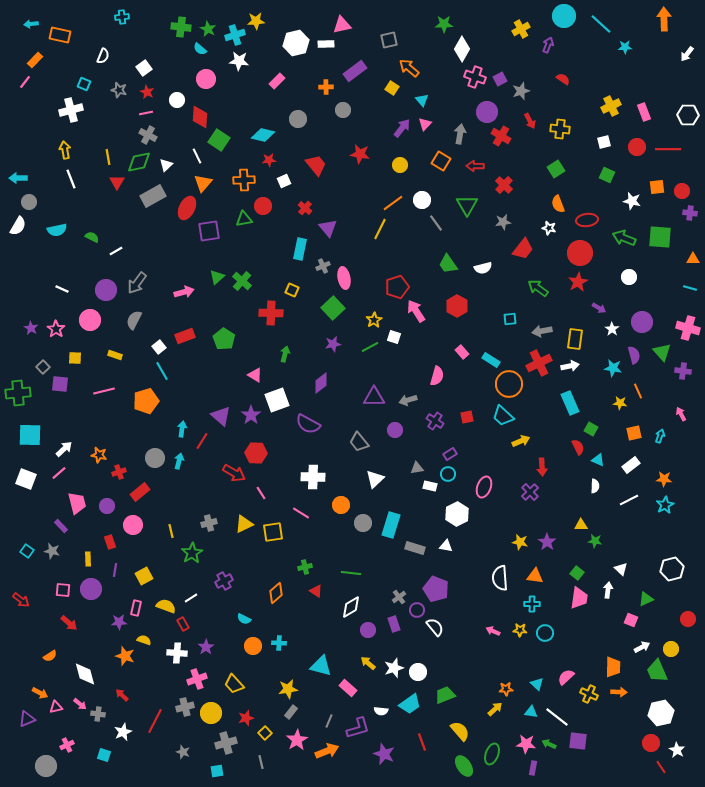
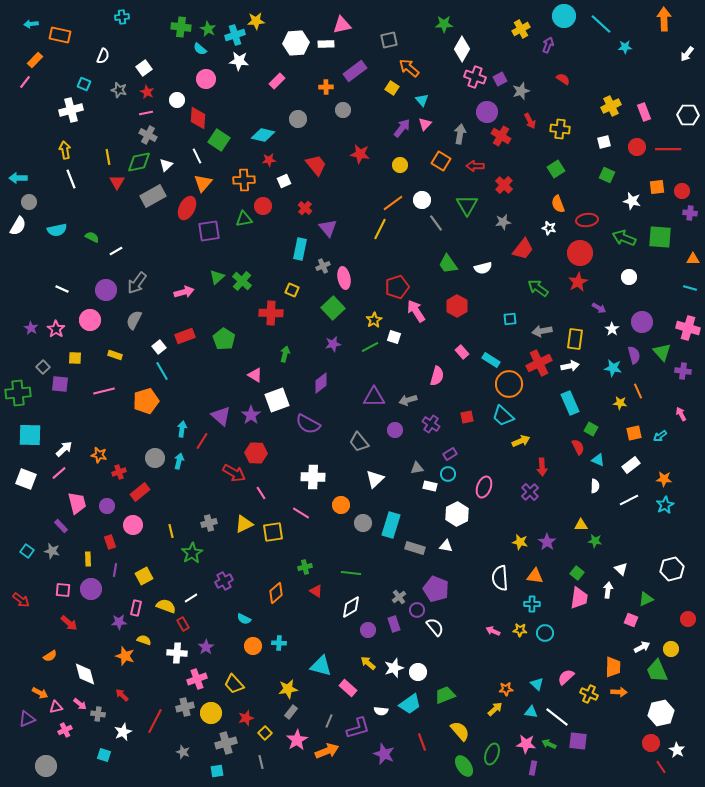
white hexagon at (296, 43): rotated 10 degrees clockwise
red diamond at (200, 117): moved 2 px left, 1 px down
purple cross at (435, 421): moved 4 px left, 3 px down
cyan arrow at (660, 436): rotated 144 degrees counterclockwise
pink cross at (67, 745): moved 2 px left, 15 px up
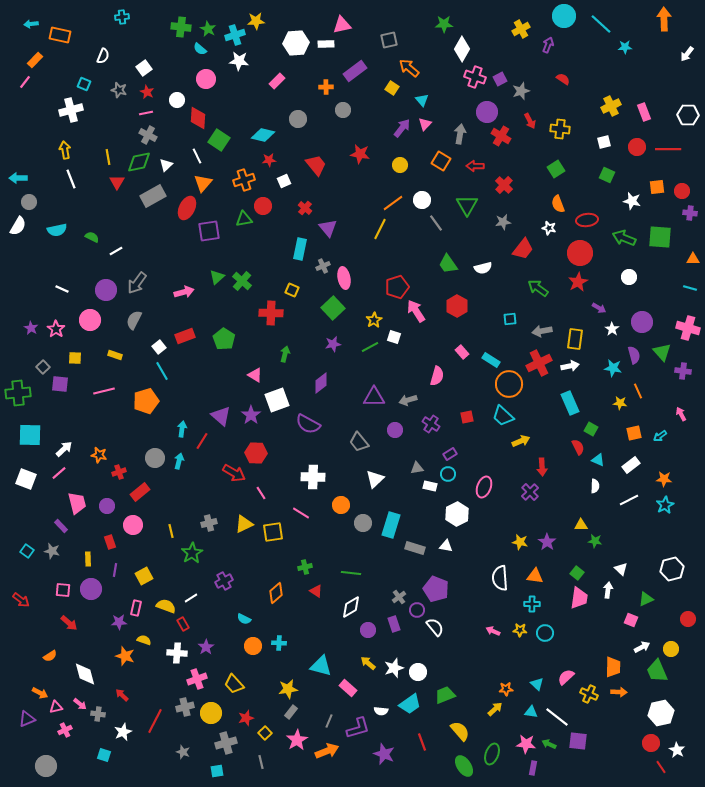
orange cross at (244, 180): rotated 15 degrees counterclockwise
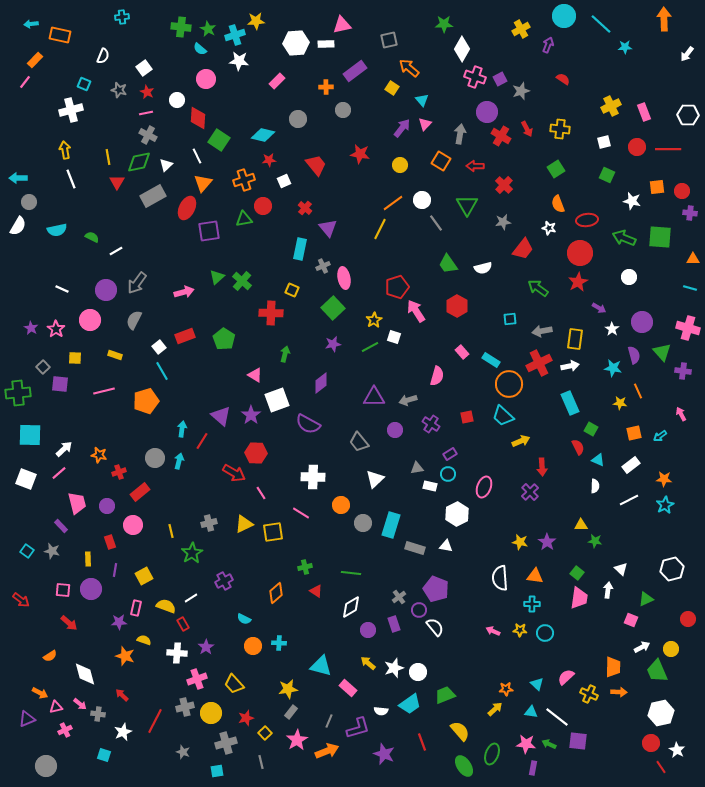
red arrow at (530, 121): moved 3 px left, 8 px down
purple circle at (417, 610): moved 2 px right
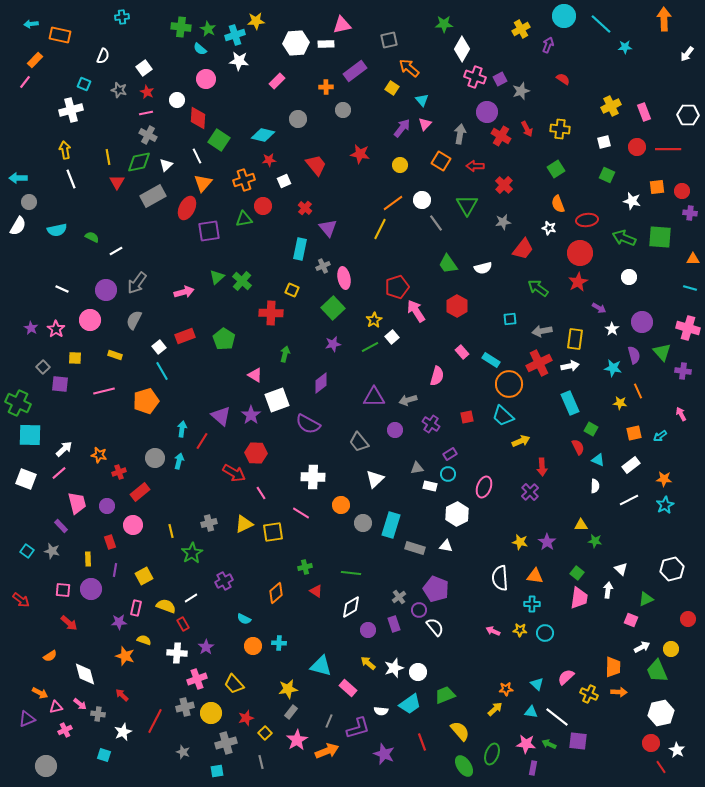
white square at (394, 337): moved 2 px left; rotated 32 degrees clockwise
green cross at (18, 393): moved 10 px down; rotated 30 degrees clockwise
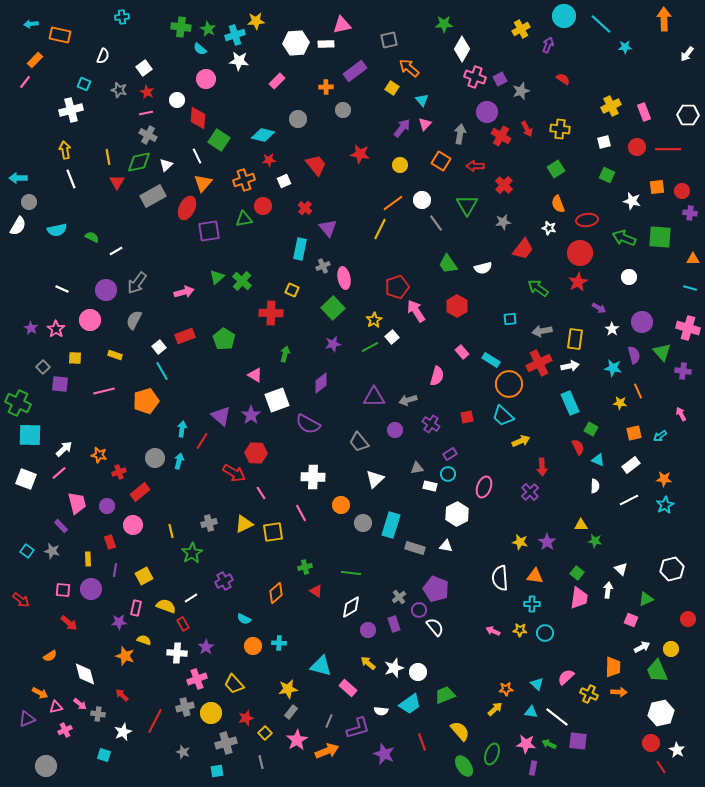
pink line at (301, 513): rotated 30 degrees clockwise
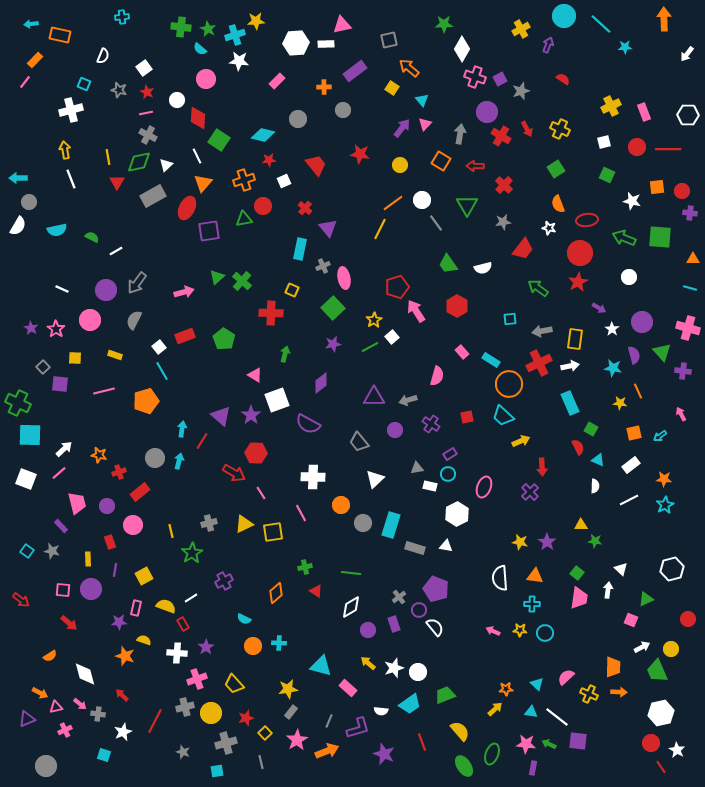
orange cross at (326, 87): moved 2 px left
yellow cross at (560, 129): rotated 18 degrees clockwise
